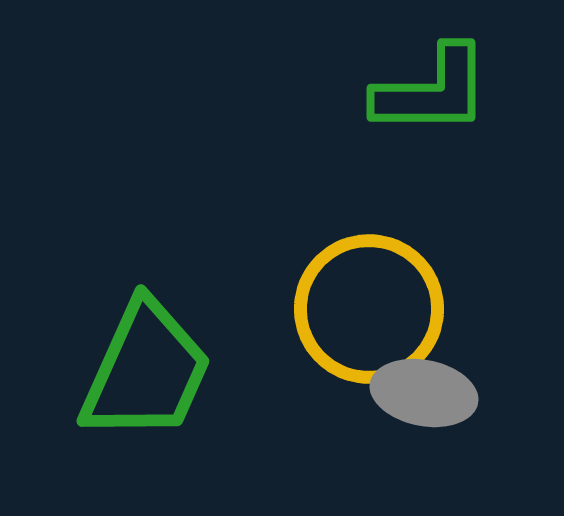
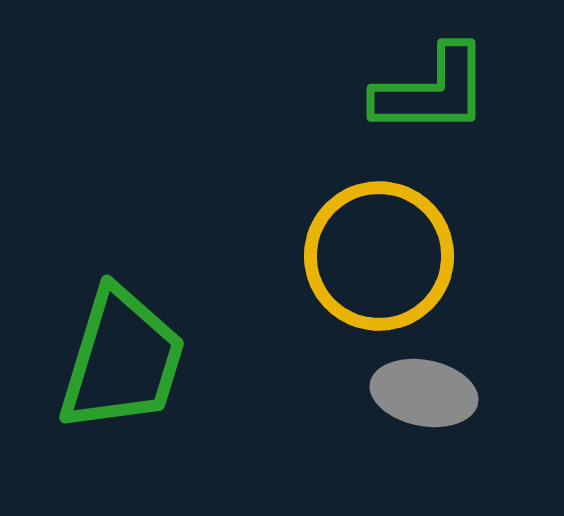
yellow circle: moved 10 px right, 53 px up
green trapezoid: moved 24 px left, 11 px up; rotated 7 degrees counterclockwise
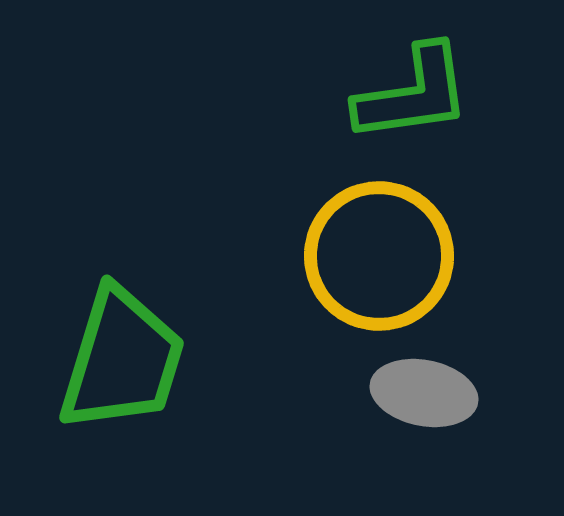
green L-shape: moved 19 px left, 3 px down; rotated 8 degrees counterclockwise
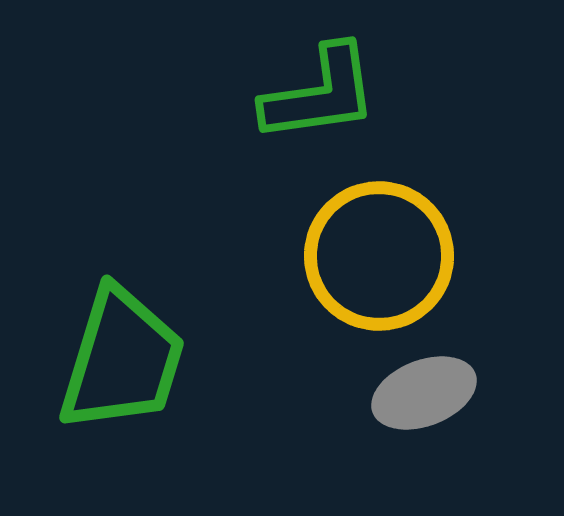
green L-shape: moved 93 px left
gray ellipse: rotated 32 degrees counterclockwise
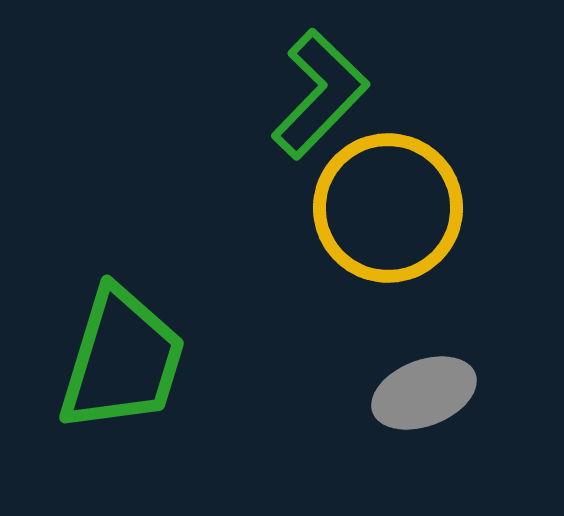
green L-shape: rotated 38 degrees counterclockwise
yellow circle: moved 9 px right, 48 px up
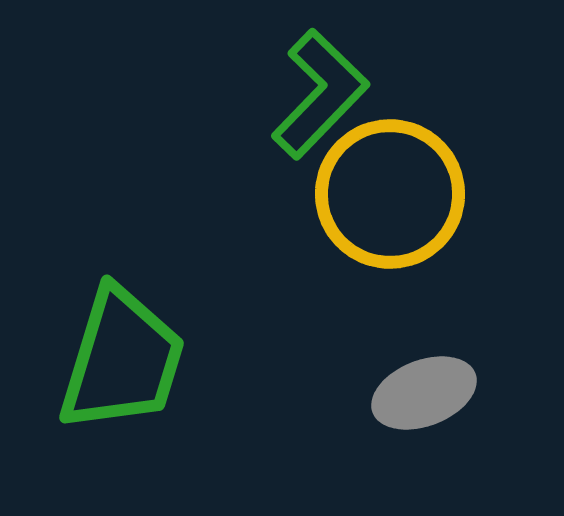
yellow circle: moved 2 px right, 14 px up
